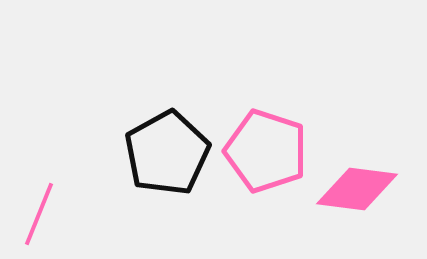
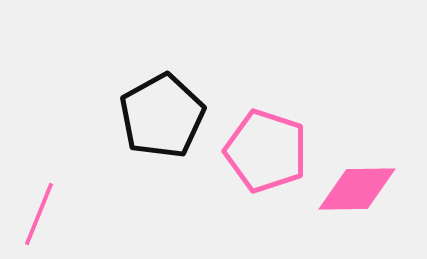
black pentagon: moved 5 px left, 37 px up
pink diamond: rotated 8 degrees counterclockwise
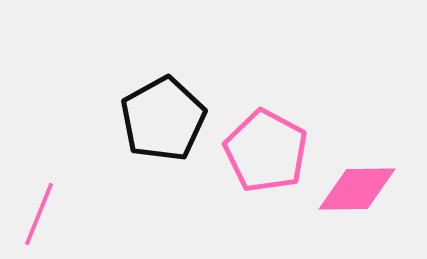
black pentagon: moved 1 px right, 3 px down
pink pentagon: rotated 10 degrees clockwise
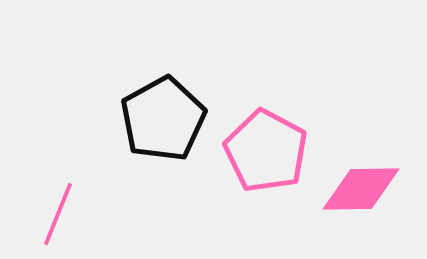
pink diamond: moved 4 px right
pink line: moved 19 px right
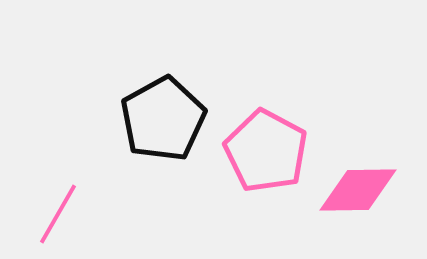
pink diamond: moved 3 px left, 1 px down
pink line: rotated 8 degrees clockwise
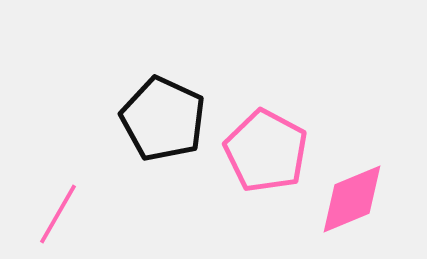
black pentagon: rotated 18 degrees counterclockwise
pink diamond: moved 6 px left, 9 px down; rotated 22 degrees counterclockwise
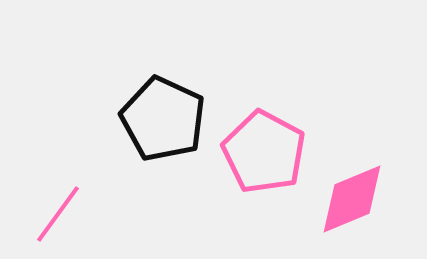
pink pentagon: moved 2 px left, 1 px down
pink line: rotated 6 degrees clockwise
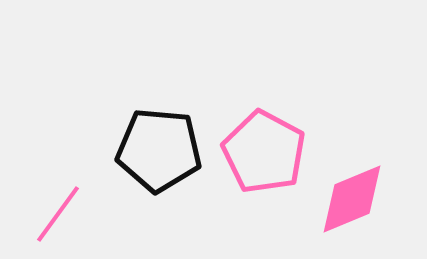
black pentagon: moved 4 px left, 31 px down; rotated 20 degrees counterclockwise
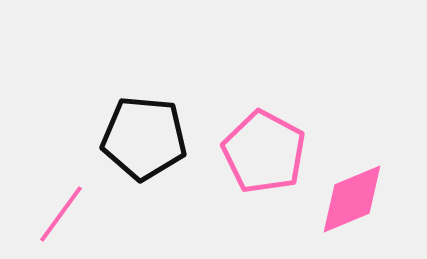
black pentagon: moved 15 px left, 12 px up
pink line: moved 3 px right
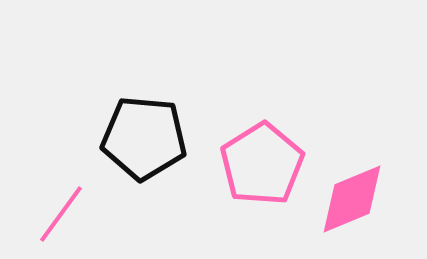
pink pentagon: moved 2 px left, 12 px down; rotated 12 degrees clockwise
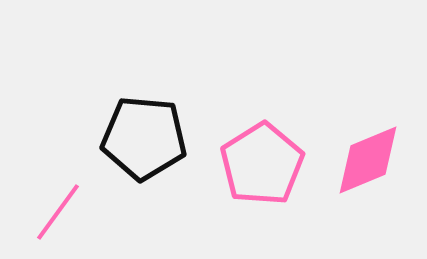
pink diamond: moved 16 px right, 39 px up
pink line: moved 3 px left, 2 px up
